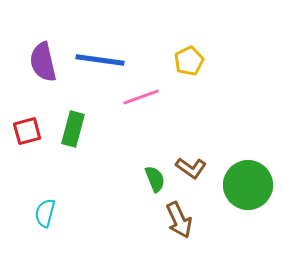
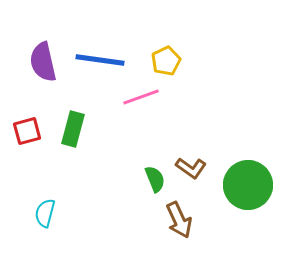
yellow pentagon: moved 23 px left
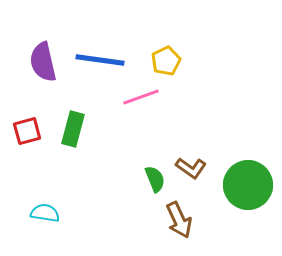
cyan semicircle: rotated 84 degrees clockwise
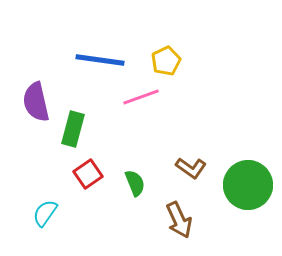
purple semicircle: moved 7 px left, 40 px down
red square: moved 61 px right, 43 px down; rotated 20 degrees counterclockwise
green semicircle: moved 20 px left, 4 px down
cyan semicircle: rotated 64 degrees counterclockwise
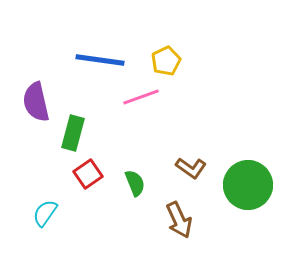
green rectangle: moved 4 px down
